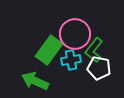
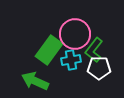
white pentagon: rotated 10 degrees counterclockwise
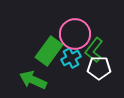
green rectangle: moved 1 px down
cyan cross: moved 2 px up; rotated 18 degrees counterclockwise
green arrow: moved 2 px left, 1 px up
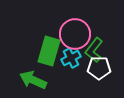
green rectangle: rotated 20 degrees counterclockwise
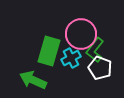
pink circle: moved 6 px right
green L-shape: moved 1 px right
white pentagon: moved 1 px right; rotated 20 degrees clockwise
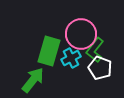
green arrow: rotated 104 degrees clockwise
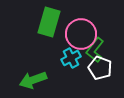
green rectangle: moved 29 px up
green arrow: rotated 148 degrees counterclockwise
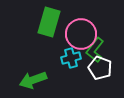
cyan cross: rotated 12 degrees clockwise
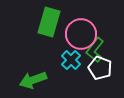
cyan cross: moved 2 px down; rotated 30 degrees counterclockwise
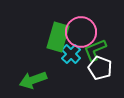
green rectangle: moved 9 px right, 15 px down
pink circle: moved 2 px up
green L-shape: rotated 30 degrees clockwise
cyan cross: moved 6 px up
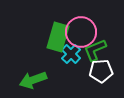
white pentagon: moved 1 px right, 3 px down; rotated 25 degrees counterclockwise
